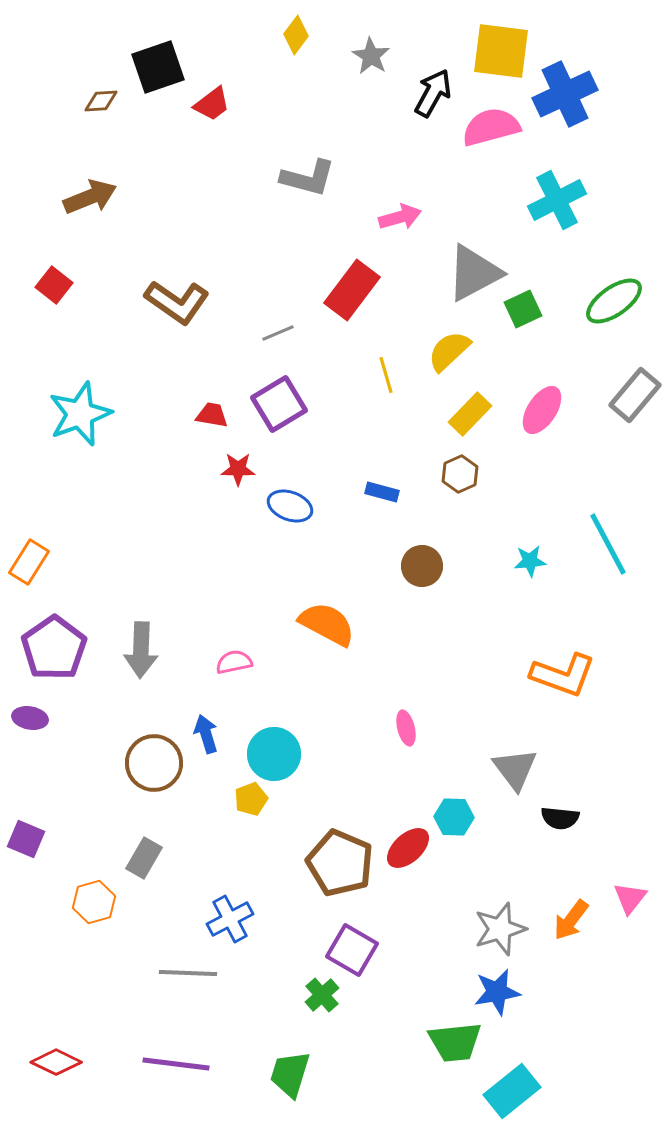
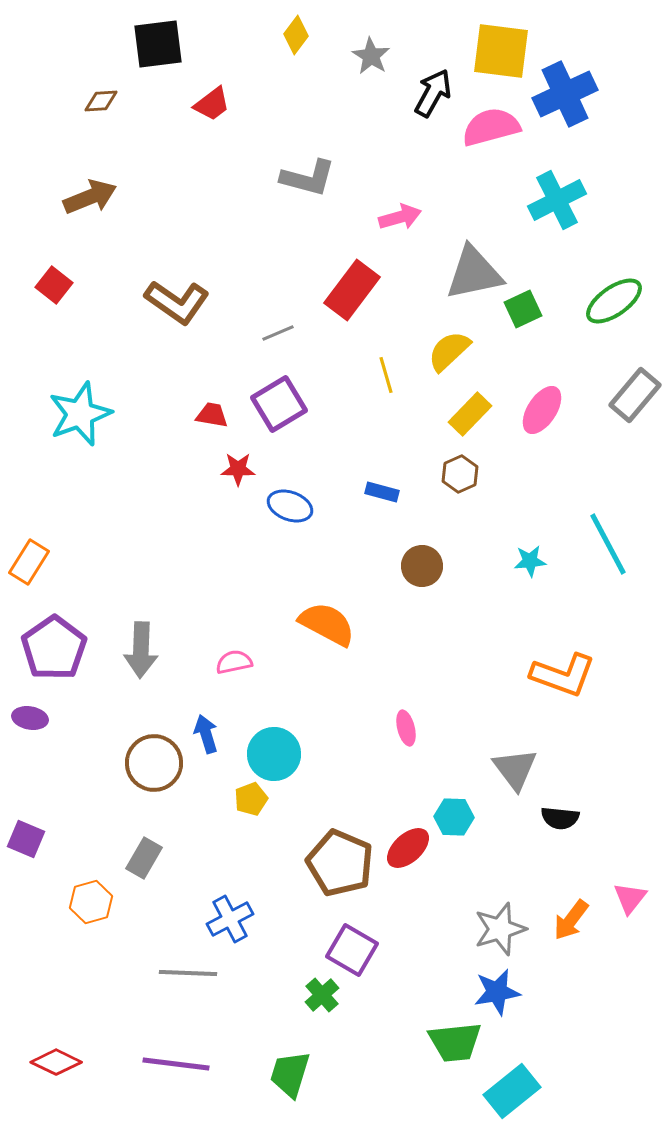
black square at (158, 67): moved 23 px up; rotated 12 degrees clockwise
gray triangle at (474, 273): rotated 16 degrees clockwise
orange hexagon at (94, 902): moved 3 px left
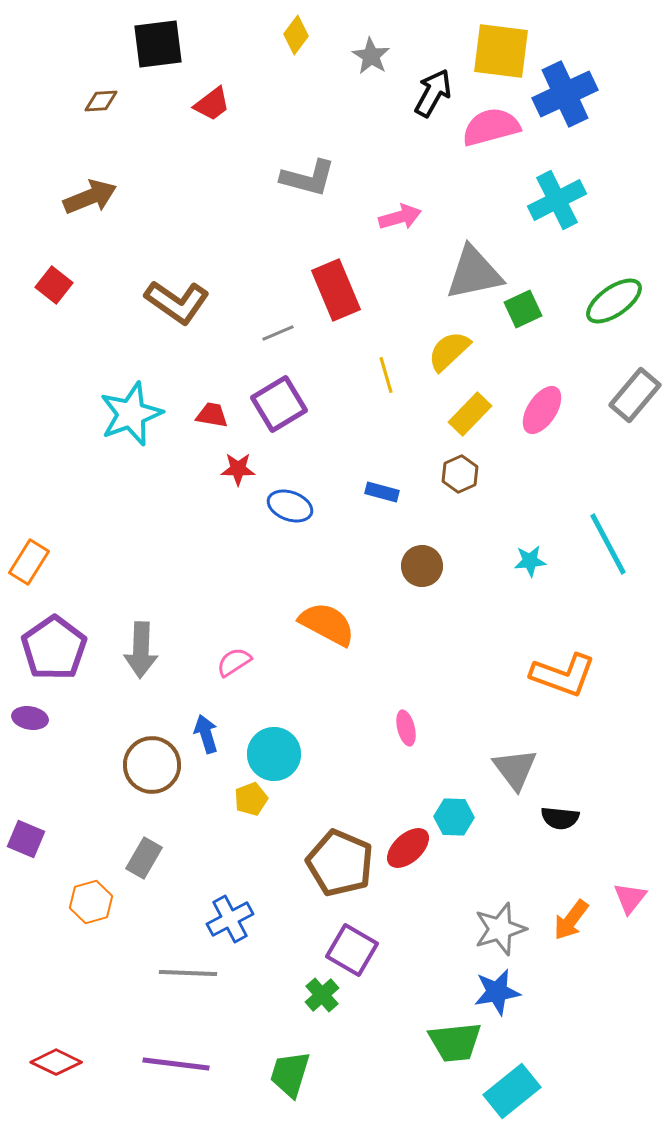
red rectangle at (352, 290): moved 16 px left; rotated 60 degrees counterclockwise
cyan star at (80, 414): moved 51 px right
pink semicircle at (234, 662): rotated 21 degrees counterclockwise
brown circle at (154, 763): moved 2 px left, 2 px down
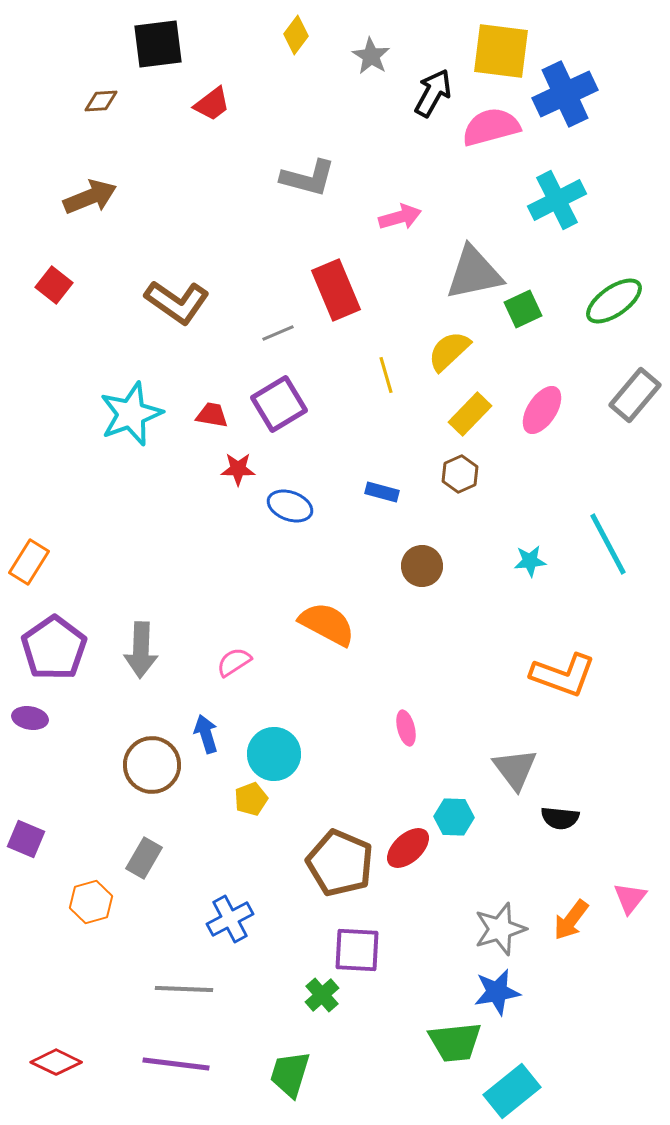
purple square at (352, 950): moved 5 px right; rotated 27 degrees counterclockwise
gray line at (188, 973): moved 4 px left, 16 px down
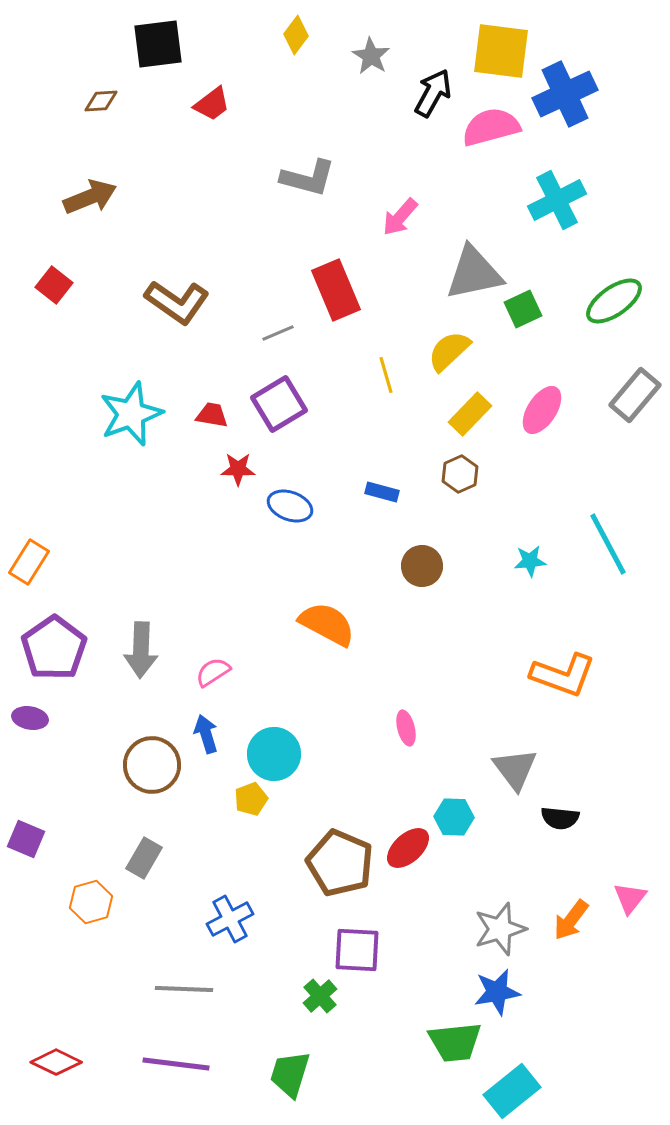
pink arrow at (400, 217): rotated 147 degrees clockwise
pink semicircle at (234, 662): moved 21 px left, 10 px down
green cross at (322, 995): moved 2 px left, 1 px down
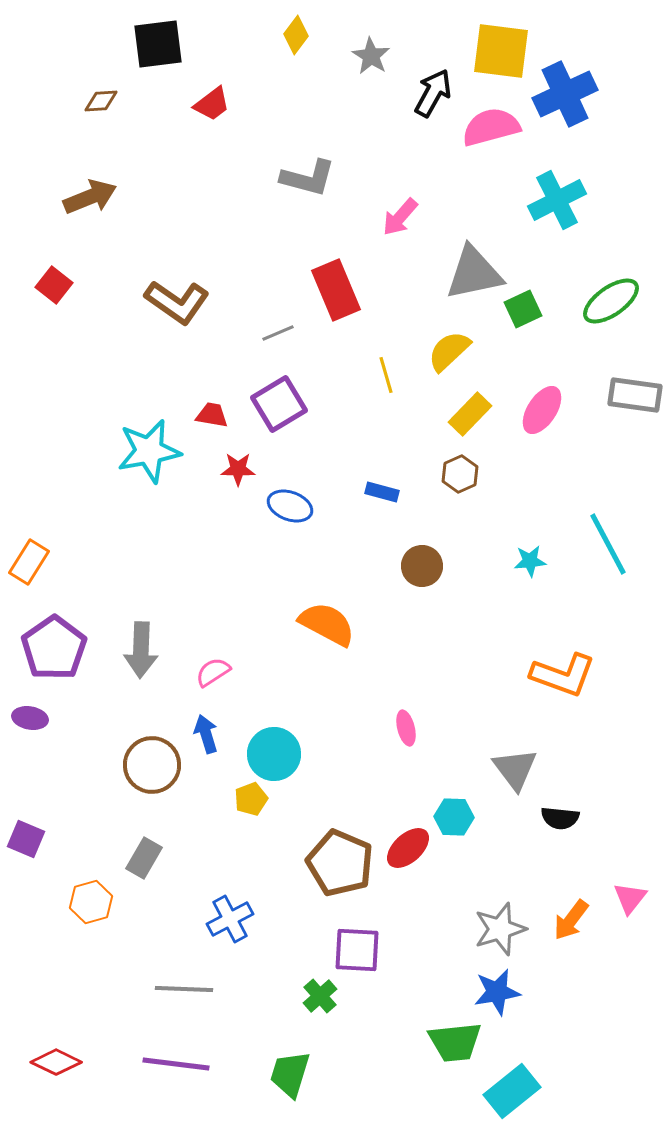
green ellipse at (614, 301): moved 3 px left
gray rectangle at (635, 395): rotated 58 degrees clockwise
cyan star at (131, 414): moved 18 px right, 37 px down; rotated 10 degrees clockwise
